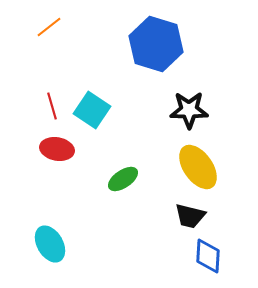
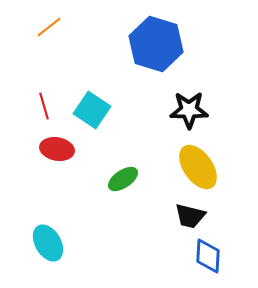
red line: moved 8 px left
cyan ellipse: moved 2 px left, 1 px up
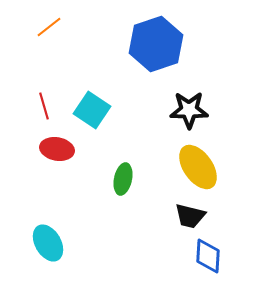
blue hexagon: rotated 24 degrees clockwise
green ellipse: rotated 44 degrees counterclockwise
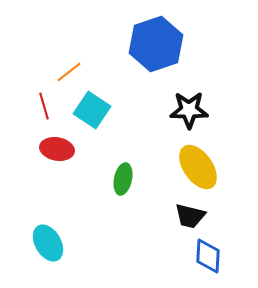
orange line: moved 20 px right, 45 px down
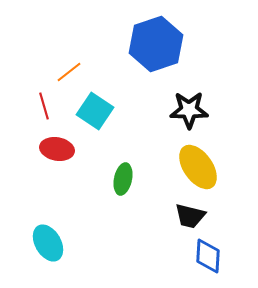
cyan square: moved 3 px right, 1 px down
